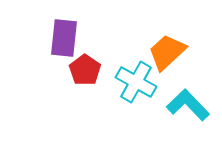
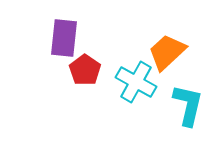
cyan L-shape: rotated 57 degrees clockwise
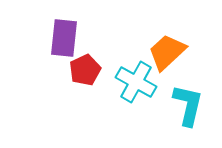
red pentagon: rotated 12 degrees clockwise
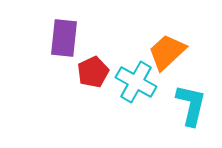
red pentagon: moved 8 px right, 2 px down
cyan L-shape: moved 3 px right
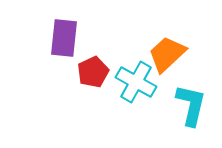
orange trapezoid: moved 2 px down
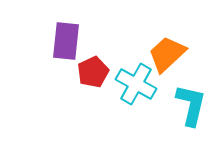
purple rectangle: moved 2 px right, 3 px down
cyan cross: moved 2 px down
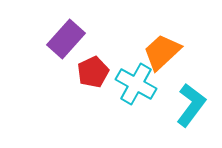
purple rectangle: moved 2 px up; rotated 36 degrees clockwise
orange trapezoid: moved 5 px left, 2 px up
cyan L-shape: rotated 24 degrees clockwise
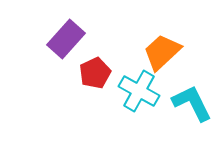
red pentagon: moved 2 px right, 1 px down
cyan cross: moved 3 px right, 7 px down
cyan L-shape: moved 1 px right, 2 px up; rotated 63 degrees counterclockwise
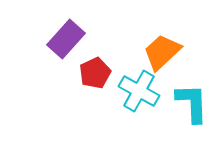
cyan L-shape: rotated 24 degrees clockwise
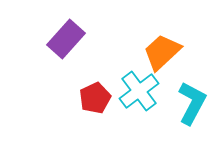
red pentagon: moved 25 px down
cyan cross: rotated 24 degrees clockwise
cyan L-shape: rotated 30 degrees clockwise
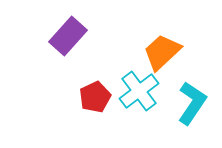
purple rectangle: moved 2 px right, 3 px up
red pentagon: moved 1 px up
cyan L-shape: rotated 6 degrees clockwise
